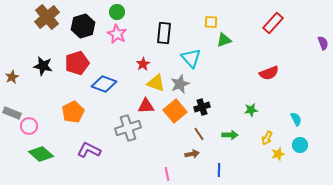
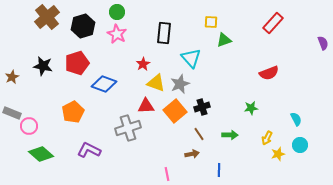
green star: moved 2 px up
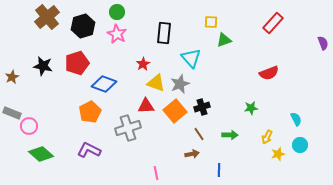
orange pentagon: moved 17 px right
yellow arrow: moved 1 px up
pink line: moved 11 px left, 1 px up
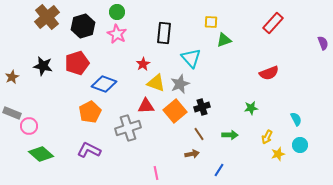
blue line: rotated 32 degrees clockwise
